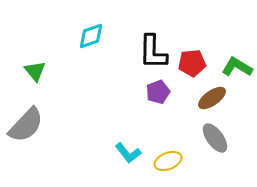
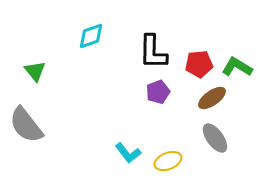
red pentagon: moved 7 px right, 1 px down
gray semicircle: rotated 99 degrees clockwise
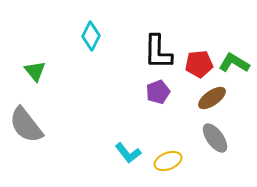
cyan diamond: rotated 44 degrees counterclockwise
black L-shape: moved 5 px right
green L-shape: moved 3 px left, 4 px up
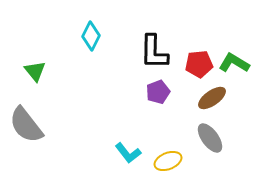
black L-shape: moved 4 px left
gray ellipse: moved 5 px left
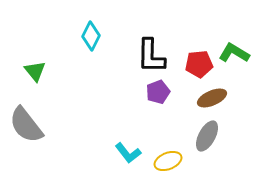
black L-shape: moved 3 px left, 4 px down
green L-shape: moved 10 px up
brown ellipse: rotated 12 degrees clockwise
gray ellipse: moved 3 px left, 2 px up; rotated 64 degrees clockwise
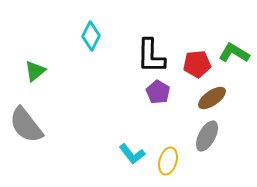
red pentagon: moved 2 px left
green triangle: rotated 30 degrees clockwise
purple pentagon: rotated 20 degrees counterclockwise
brown ellipse: rotated 12 degrees counterclockwise
cyan L-shape: moved 4 px right, 1 px down
yellow ellipse: rotated 52 degrees counterclockwise
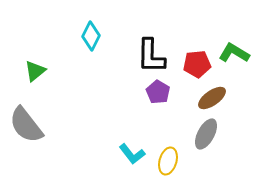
gray ellipse: moved 1 px left, 2 px up
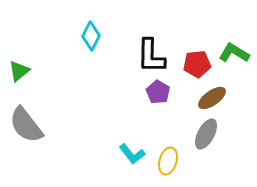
green triangle: moved 16 px left
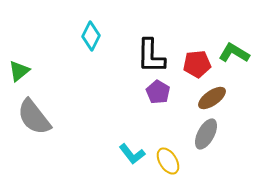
gray semicircle: moved 8 px right, 8 px up
yellow ellipse: rotated 48 degrees counterclockwise
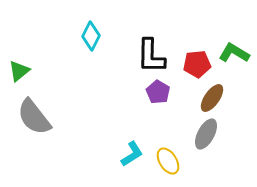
brown ellipse: rotated 20 degrees counterclockwise
cyan L-shape: rotated 84 degrees counterclockwise
